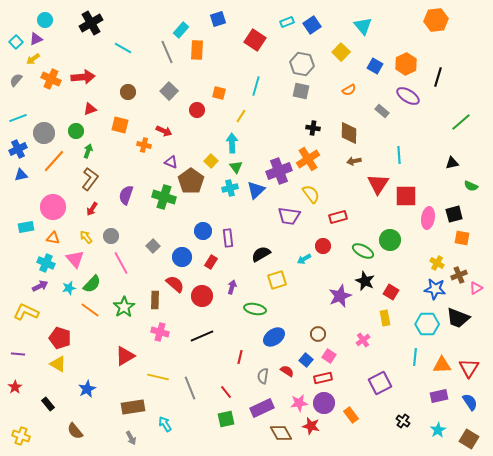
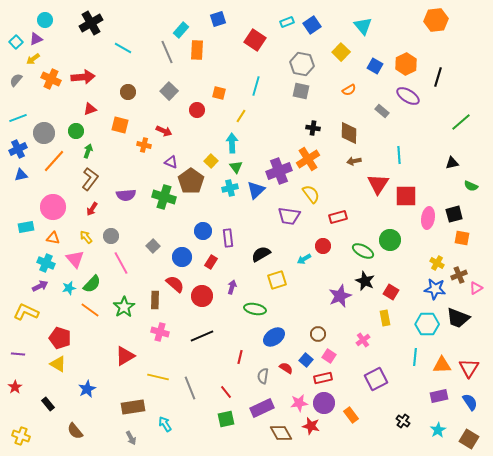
purple semicircle at (126, 195): rotated 114 degrees counterclockwise
red semicircle at (287, 371): moved 1 px left, 3 px up
purple square at (380, 383): moved 4 px left, 4 px up
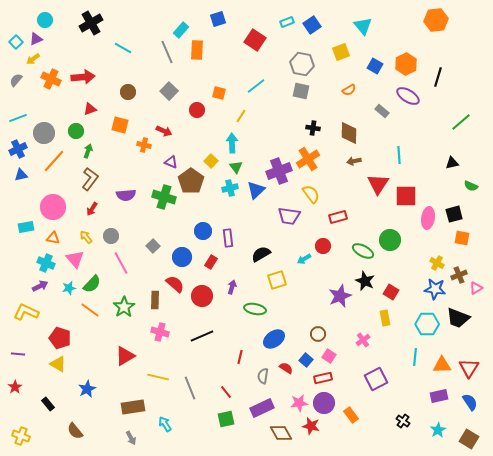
yellow square at (341, 52): rotated 24 degrees clockwise
cyan line at (256, 86): rotated 36 degrees clockwise
blue ellipse at (274, 337): moved 2 px down
